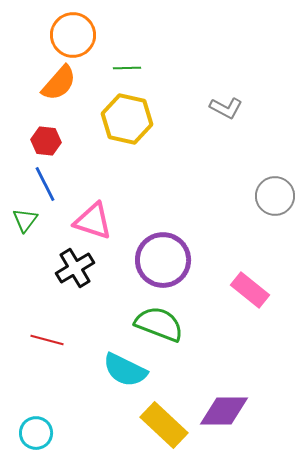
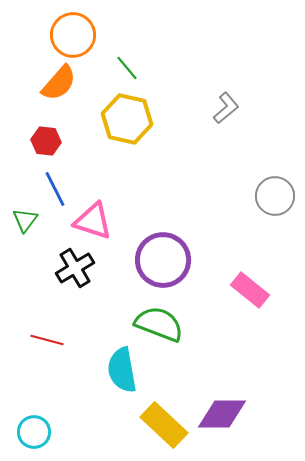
green line: rotated 52 degrees clockwise
gray L-shape: rotated 68 degrees counterclockwise
blue line: moved 10 px right, 5 px down
cyan semicircle: moved 3 px left; rotated 54 degrees clockwise
purple diamond: moved 2 px left, 3 px down
cyan circle: moved 2 px left, 1 px up
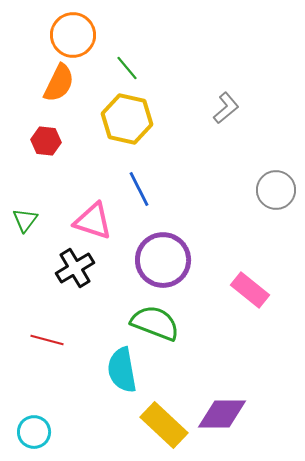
orange semicircle: rotated 15 degrees counterclockwise
blue line: moved 84 px right
gray circle: moved 1 px right, 6 px up
green semicircle: moved 4 px left, 1 px up
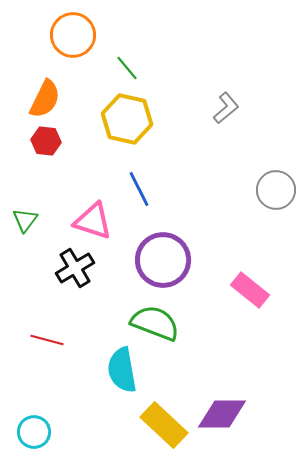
orange semicircle: moved 14 px left, 16 px down
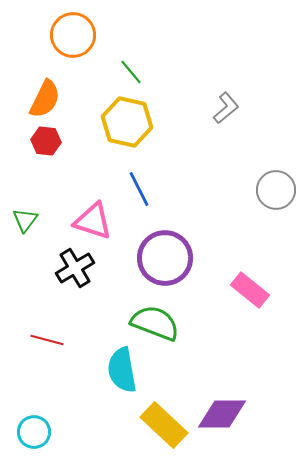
green line: moved 4 px right, 4 px down
yellow hexagon: moved 3 px down
purple circle: moved 2 px right, 2 px up
